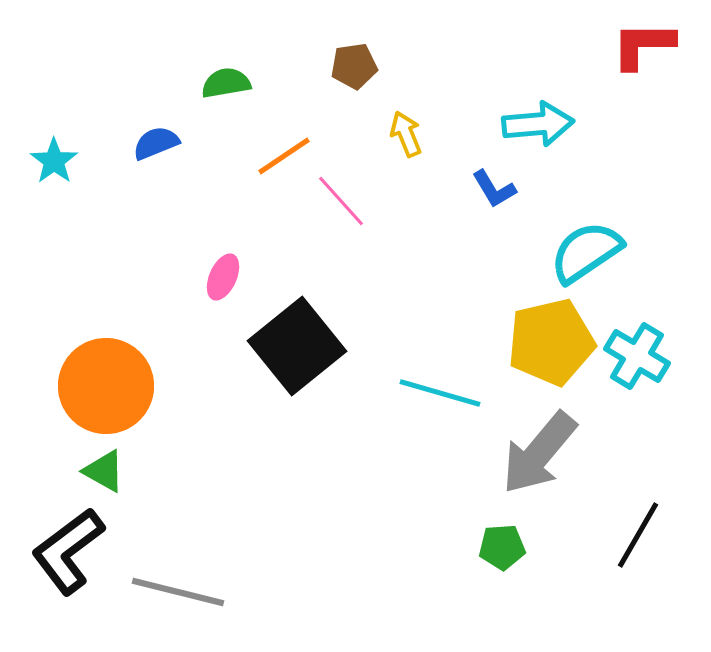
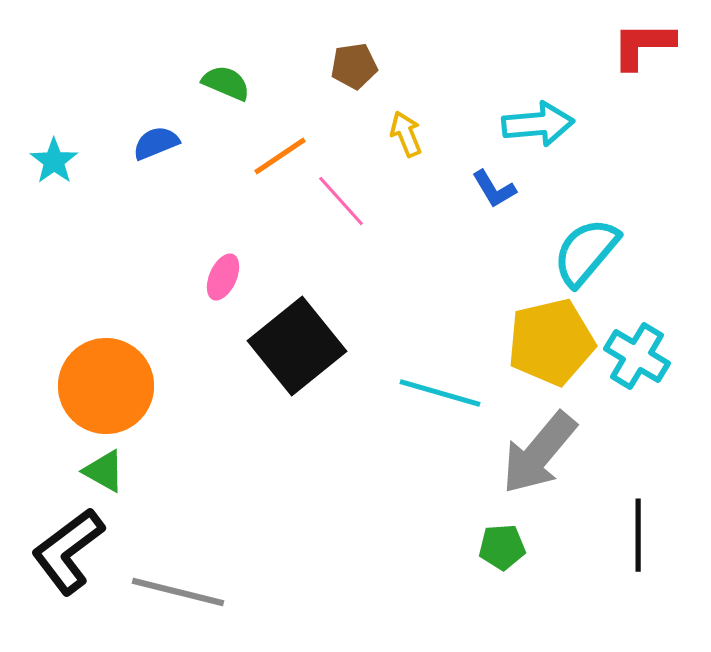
green semicircle: rotated 33 degrees clockwise
orange line: moved 4 px left
cyan semicircle: rotated 16 degrees counterclockwise
black line: rotated 30 degrees counterclockwise
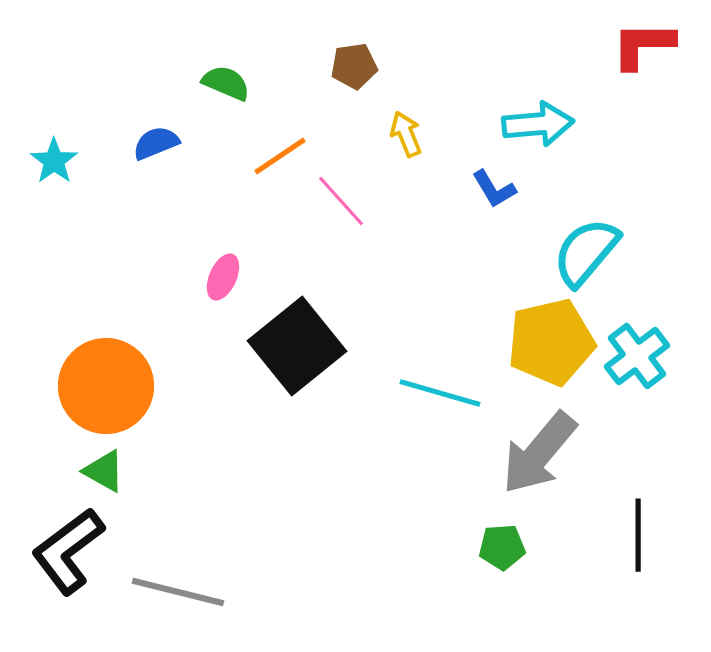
cyan cross: rotated 22 degrees clockwise
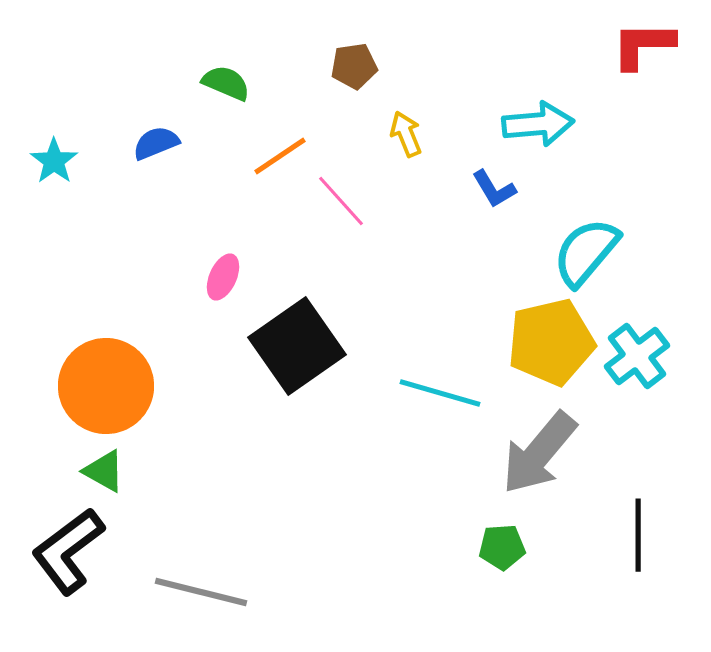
black square: rotated 4 degrees clockwise
gray line: moved 23 px right
